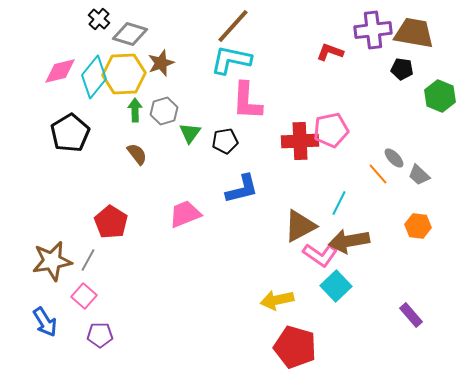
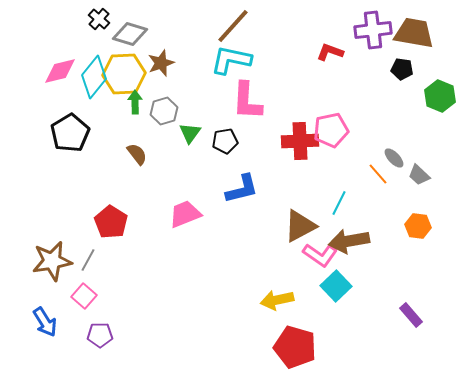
green arrow at (135, 110): moved 8 px up
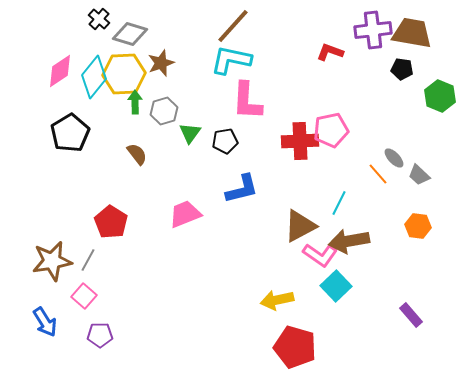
brown trapezoid at (414, 33): moved 2 px left
pink diamond at (60, 71): rotated 20 degrees counterclockwise
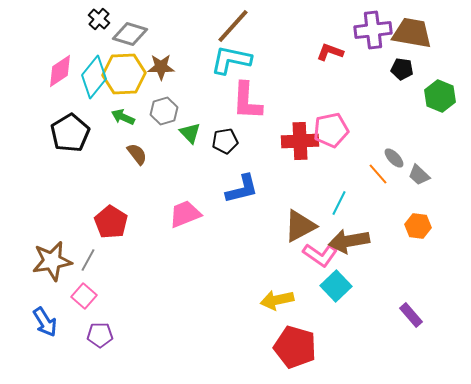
brown star at (161, 63): moved 4 px down; rotated 20 degrees clockwise
green arrow at (135, 102): moved 12 px left, 15 px down; rotated 65 degrees counterclockwise
green triangle at (190, 133): rotated 20 degrees counterclockwise
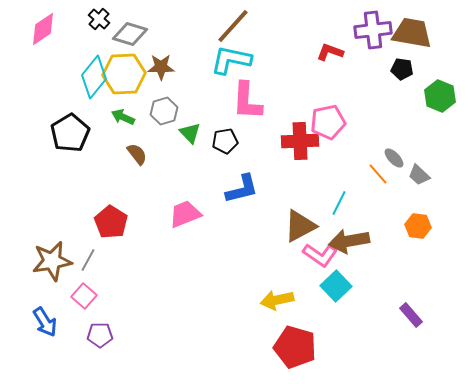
pink diamond at (60, 71): moved 17 px left, 42 px up
pink pentagon at (331, 130): moved 3 px left, 8 px up
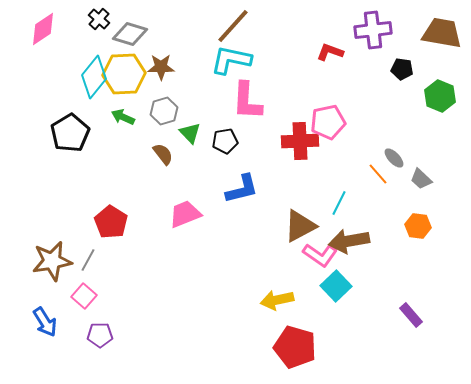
brown trapezoid at (412, 33): moved 30 px right
brown semicircle at (137, 154): moved 26 px right
gray trapezoid at (419, 175): moved 2 px right, 4 px down
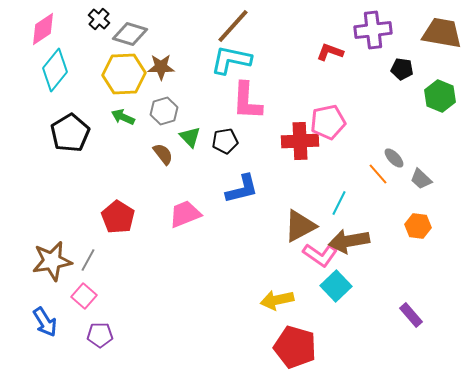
cyan diamond at (94, 77): moved 39 px left, 7 px up
green triangle at (190, 133): moved 4 px down
red pentagon at (111, 222): moved 7 px right, 5 px up
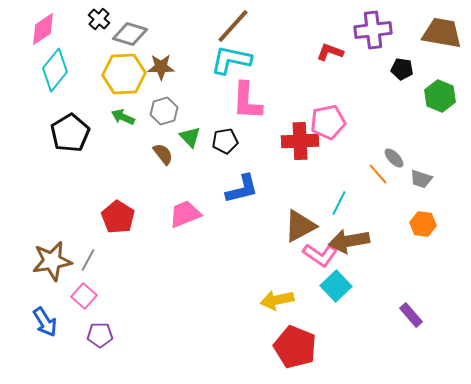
gray trapezoid at (421, 179): rotated 25 degrees counterclockwise
orange hexagon at (418, 226): moved 5 px right, 2 px up
red pentagon at (295, 347): rotated 6 degrees clockwise
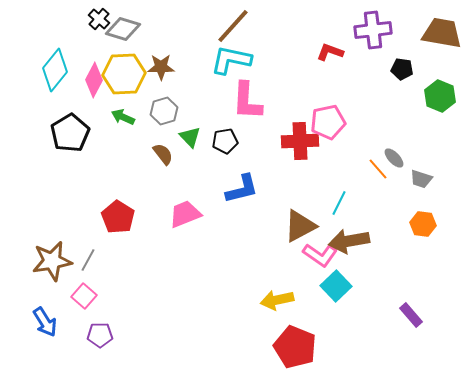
pink diamond at (43, 29): moved 51 px right, 51 px down; rotated 28 degrees counterclockwise
gray diamond at (130, 34): moved 7 px left, 5 px up
orange line at (378, 174): moved 5 px up
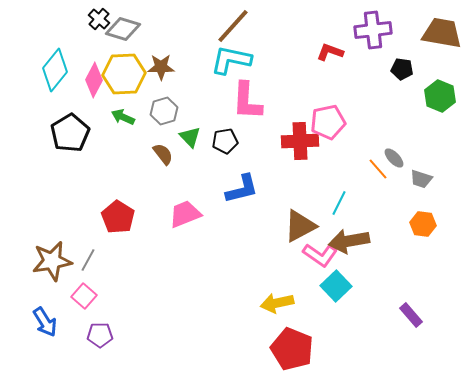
yellow arrow at (277, 300): moved 3 px down
red pentagon at (295, 347): moved 3 px left, 2 px down
